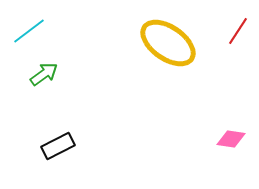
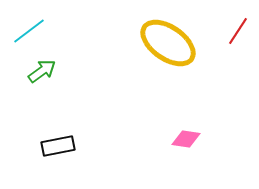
green arrow: moved 2 px left, 3 px up
pink diamond: moved 45 px left
black rectangle: rotated 16 degrees clockwise
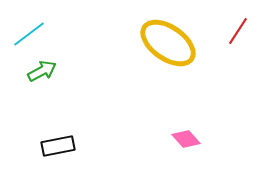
cyan line: moved 3 px down
green arrow: rotated 8 degrees clockwise
pink diamond: rotated 40 degrees clockwise
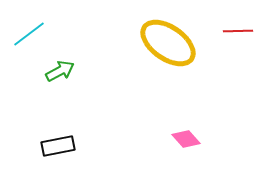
red line: rotated 56 degrees clockwise
green arrow: moved 18 px right
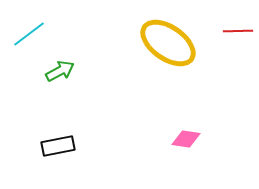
pink diamond: rotated 40 degrees counterclockwise
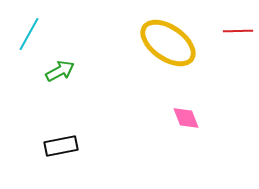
cyan line: rotated 24 degrees counterclockwise
pink diamond: moved 21 px up; rotated 60 degrees clockwise
black rectangle: moved 3 px right
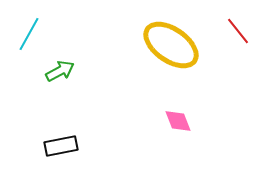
red line: rotated 52 degrees clockwise
yellow ellipse: moved 3 px right, 2 px down
pink diamond: moved 8 px left, 3 px down
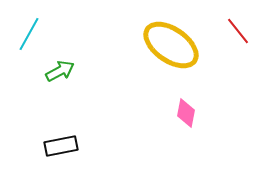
pink diamond: moved 8 px right, 8 px up; rotated 32 degrees clockwise
